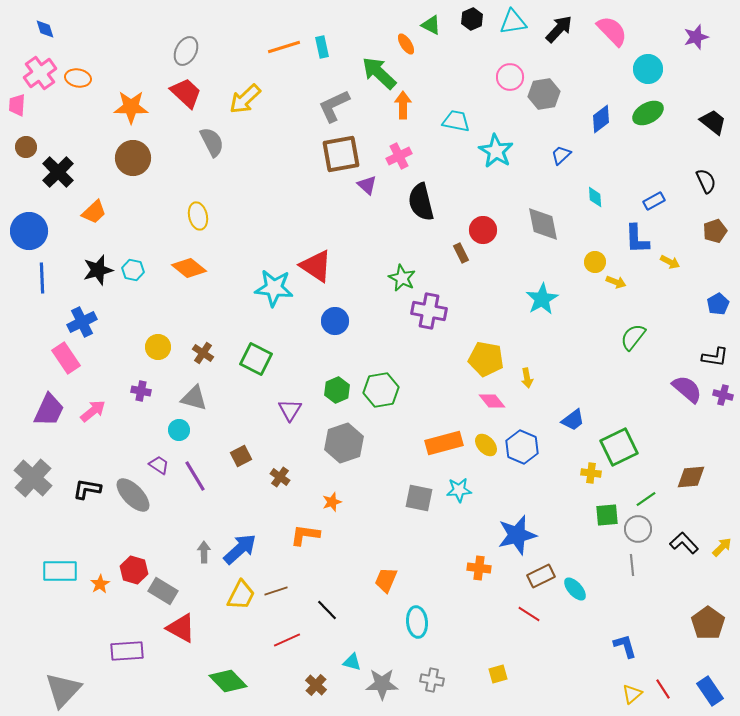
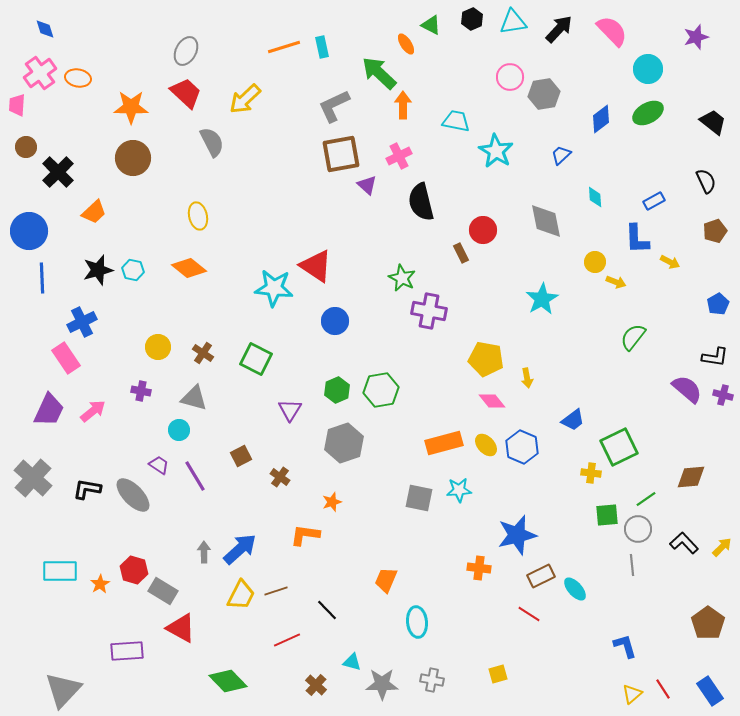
gray diamond at (543, 224): moved 3 px right, 3 px up
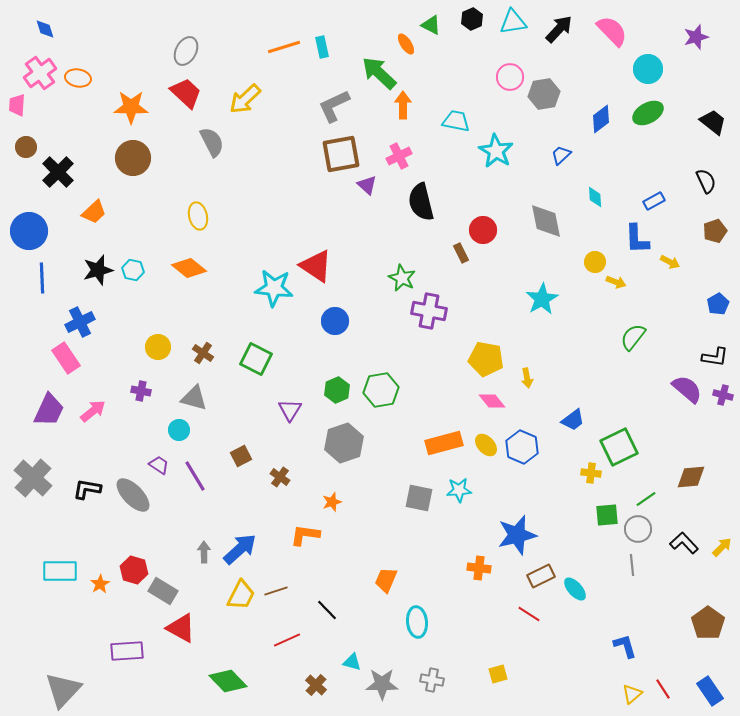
blue cross at (82, 322): moved 2 px left
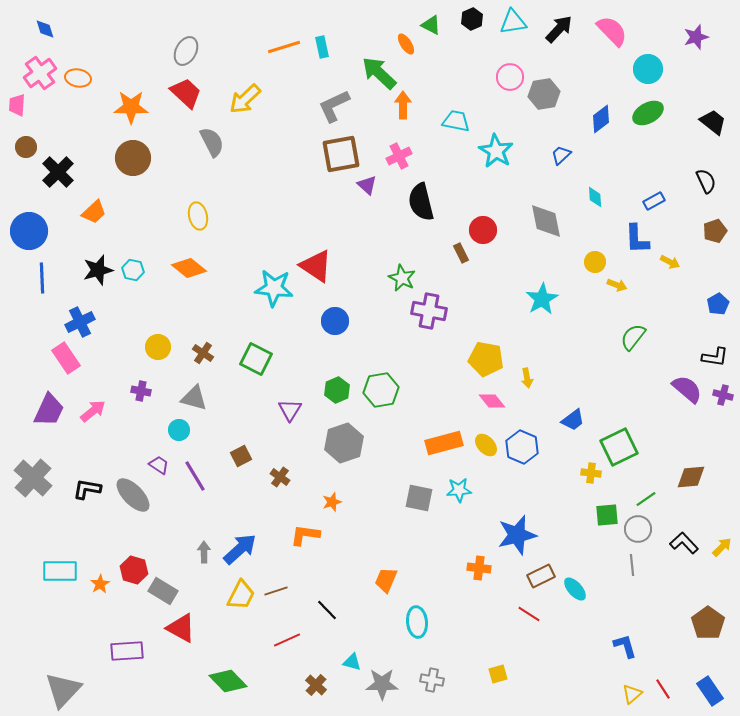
yellow arrow at (616, 282): moved 1 px right, 3 px down
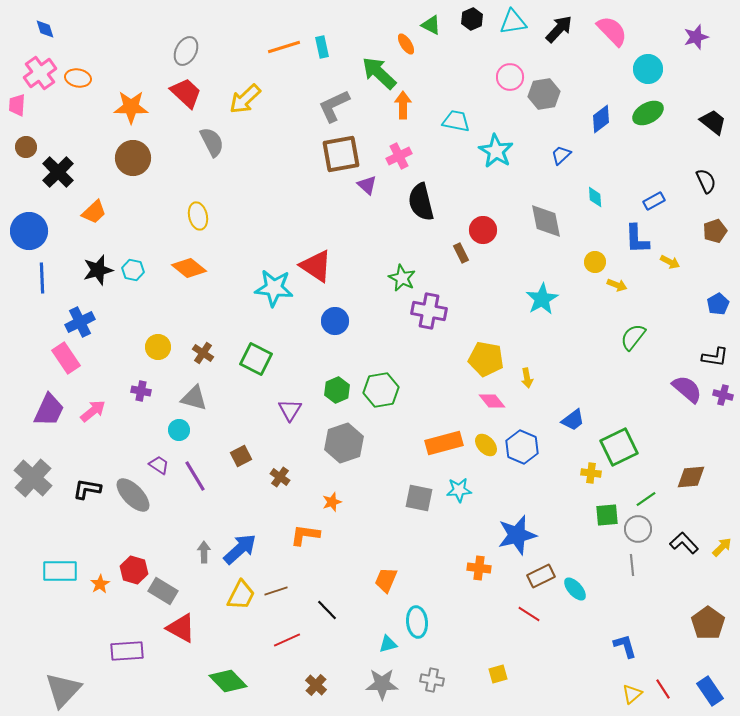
cyan triangle at (352, 662): moved 36 px right, 18 px up; rotated 30 degrees counterclockwise
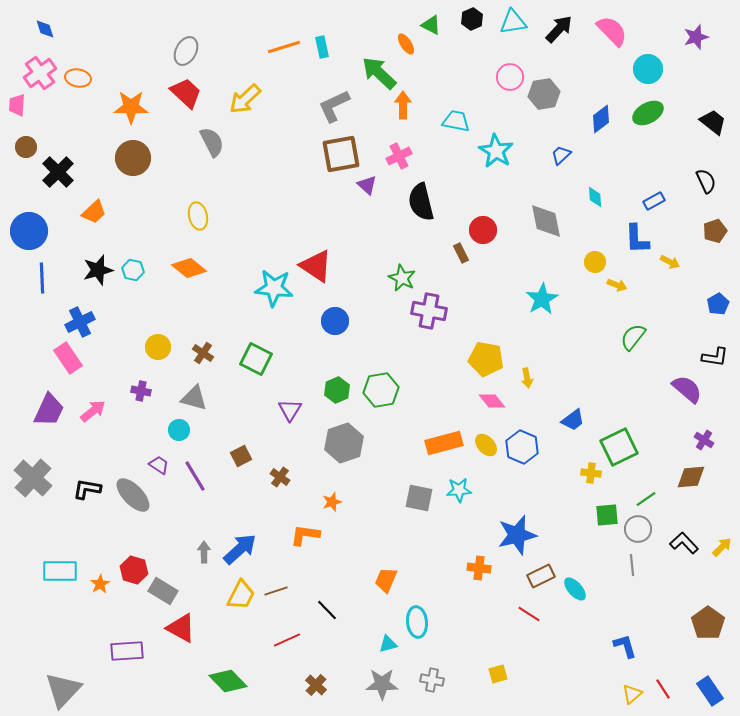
pink rectangle at (66, 358): moved 2 px right
purple cross at (723, 395): moved 19 px left, 45 px down; rotated 18 degrees clockwise
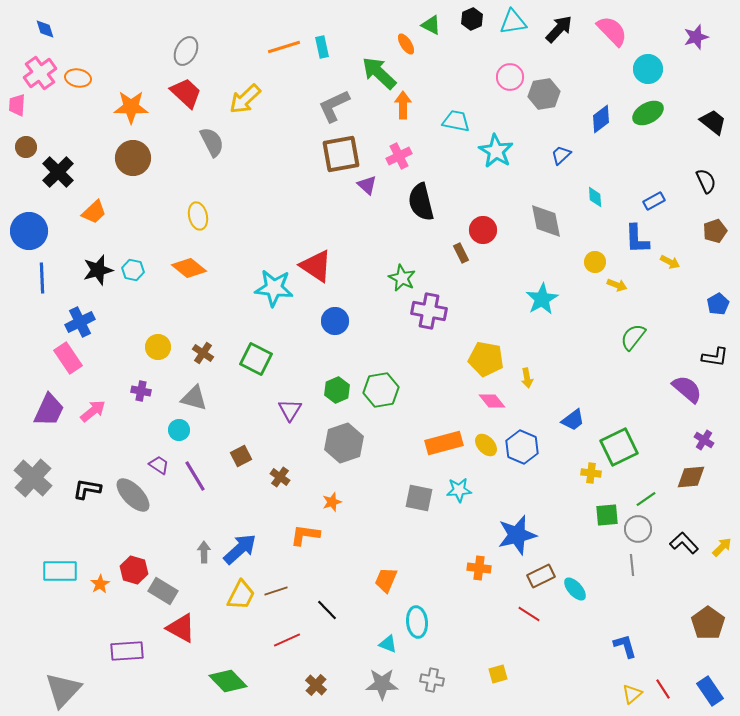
cyan triangle at (388, 644): rotated 36 degrees clockwise
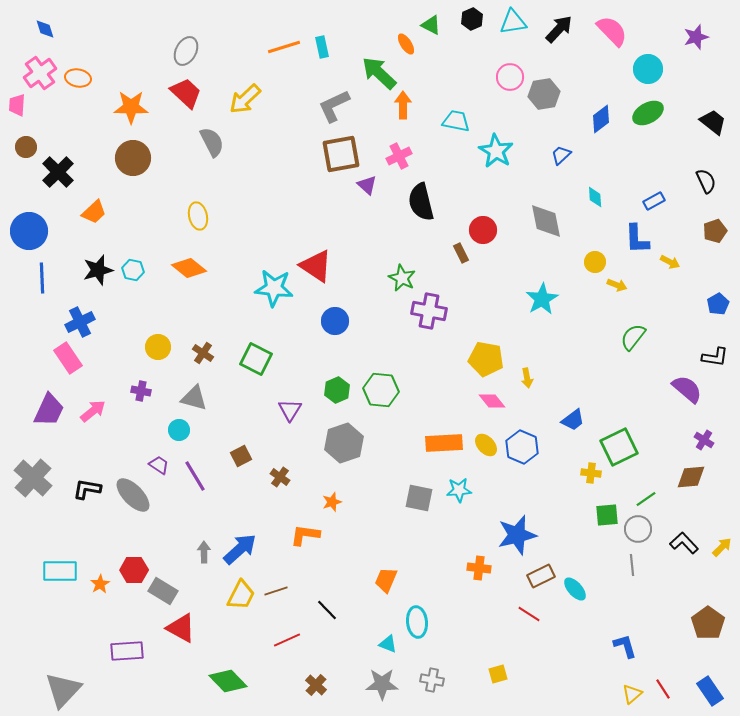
green hexagon at (381, 390): rotated 16 degrees clockwise
orange rectangle at (444, 443): rotated 12 degrees clockwise
red hexagon at (134, 570): rotated 16 degrees counterclockwise
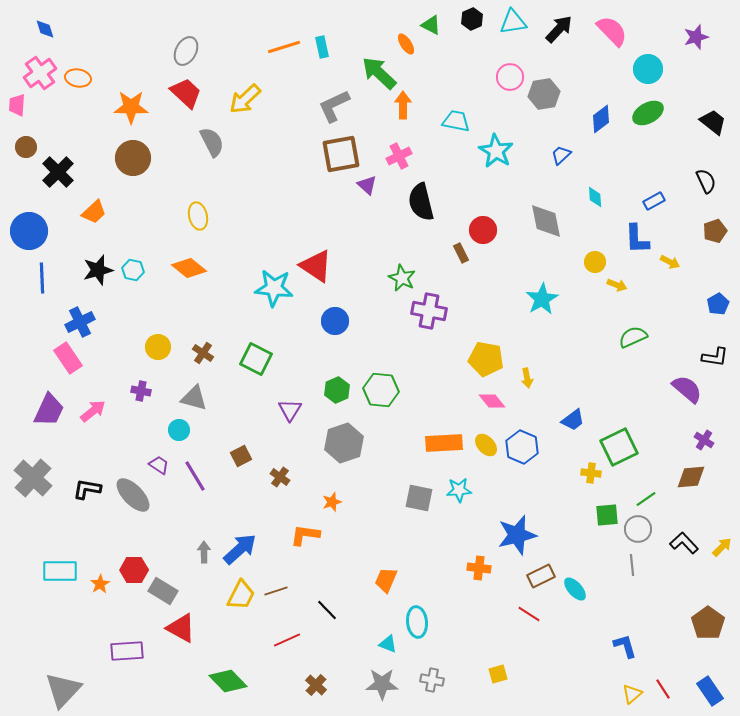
green semicircle at (633, 337): rotated 28 degrees clockwise
